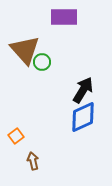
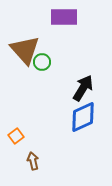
black arrow: moved 2 px up
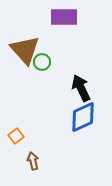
black arrow: moved 2 px left; rotated 56 degrees counterclockwise
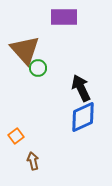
green circle: moved 4 px left, 6 px down
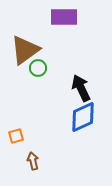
brown triangle: rotated 36 degrees clockwise
orange square: rotated 21 degrees clockwise
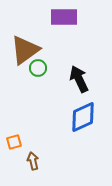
black arrow: moved 2 px left, 9 px up
orange square: moved 2 px left, 6 px down
